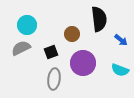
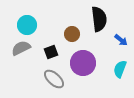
cyan semicircle: moved 1 px up; rotated 90 degrees clockwise
gray ellipse: rotated 55 degrees counterclockwise
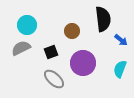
black semicircle: moved 4 px right
brown circle: moved 3 px up
